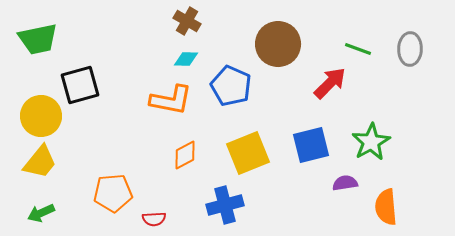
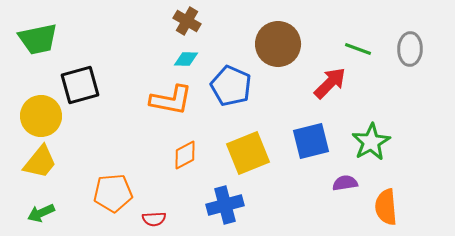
blue square: moved 4 px up
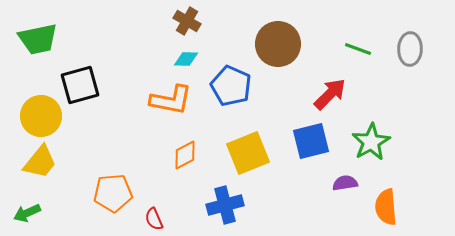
red arrow: moved 11 px down
green arrow: moved 14 px left
red semicircle: rotated 70 degrees clockwise
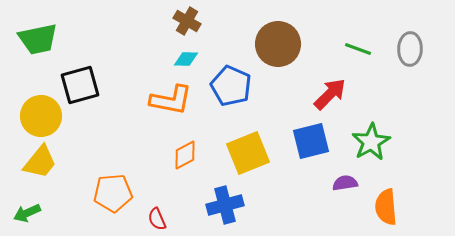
red semicircle: moved 3 px right
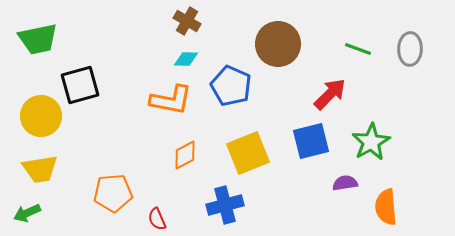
yellow trapezoid: moved 7 px down; rotated 42 degrees clockwise
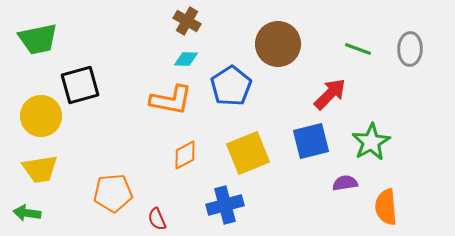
blue pentagon: rotated 15 degrees clockwise
green arrow: rotated 32 degrees clockwise
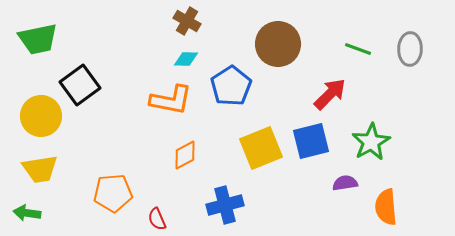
black square: rotated 21 degrees counterclockwise
yellow square: moved 13 px right, 5 px up
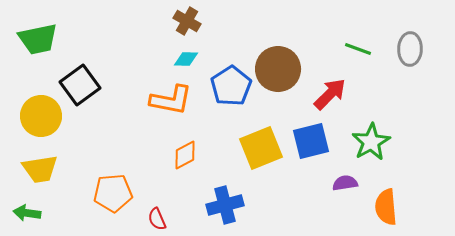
brown circle: moved 25 px down
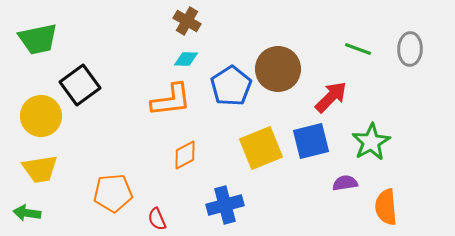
red arrow: moved 1 px right, 3 px down
orange L-shape: rotated 18 degrees counterclockwise
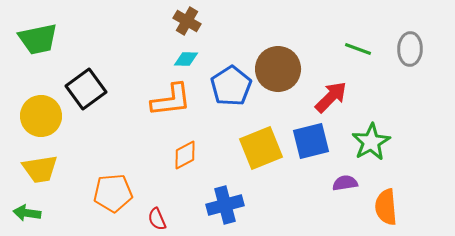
black square: moved 6 px right, 4 px down
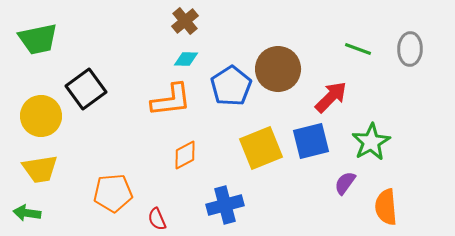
brown cross: moved 2 px left; rotated 20 degrees clockwise
purple semicircle: rotated 45 degrees counterclockwise
